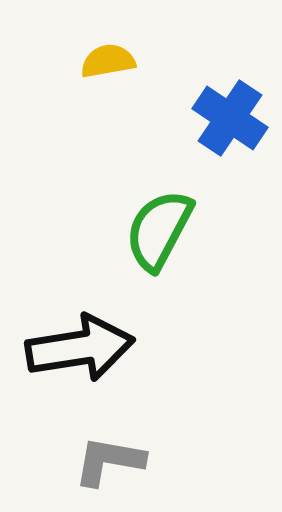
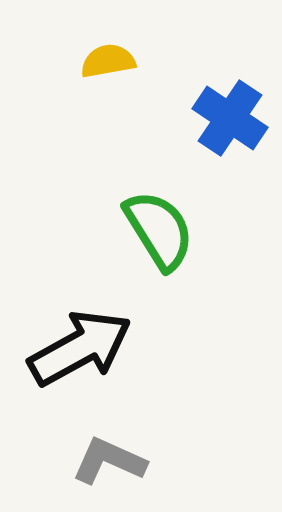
green semicircle: rotated 120 degrees clockwise
black arrow: rotated 20 degrees counterclockwise
gray L-shape: rotated 14 degrees clockwise
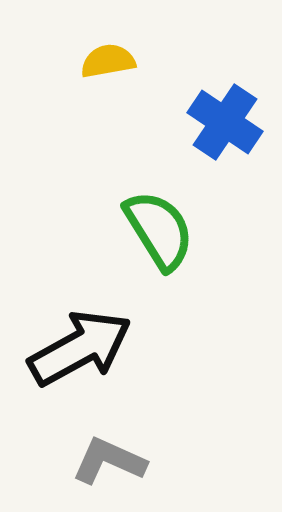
blue cross: moved 5 px left, 4 px down
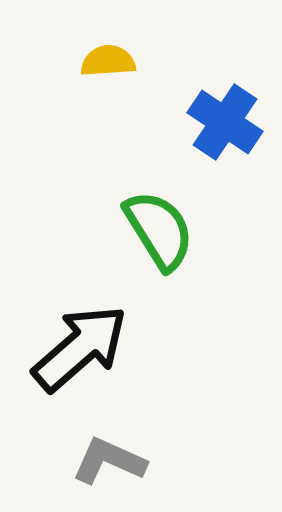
yellow semicircle: rotated 6 degrees clockwise
black arrow: rotated 12 degrees counterclockwise
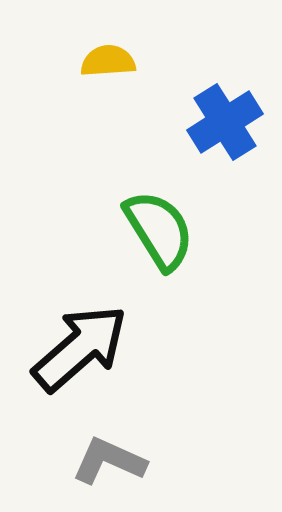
blue cross: rotated 24 degrees clockwise
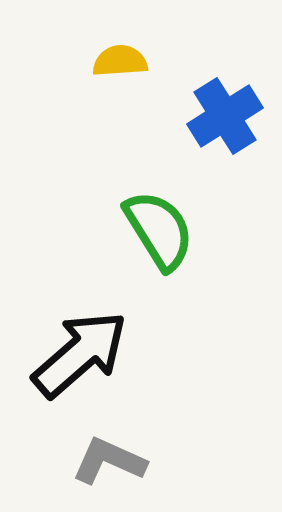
yellow semicircle: moved 12 px right
blue cross: moved 6 px up
black arrow: moved 6 px down
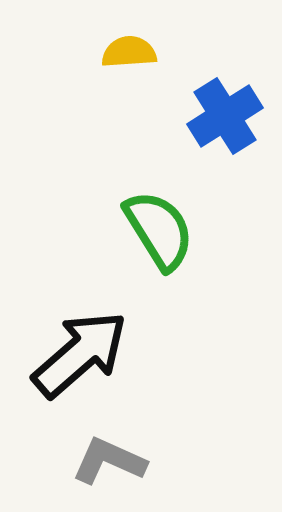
yellow semicircle: moved 9 px right, 9 px up
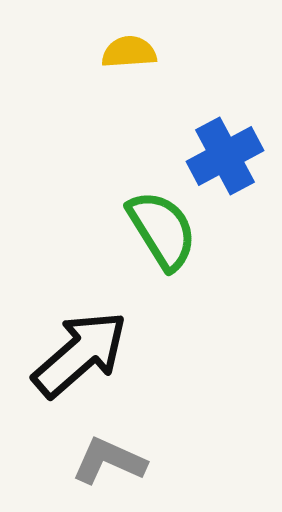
blue cross: moved 40 px down; rotated 4 degrees clockwise
green semicircle: moved 3 px right
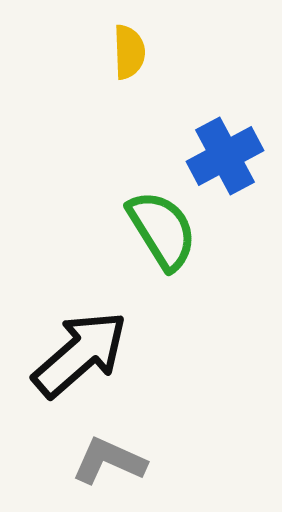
yellow semicircle: rotated 92 degrees clockwise
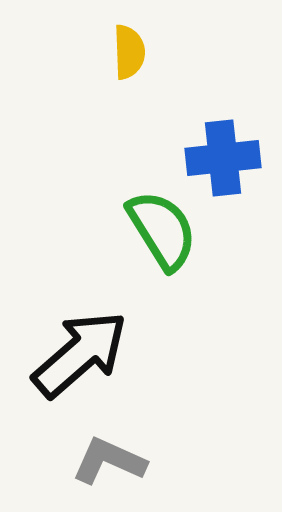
blue cross: moved 2 px left, 2 px down; rotated 22 degrees clockwise
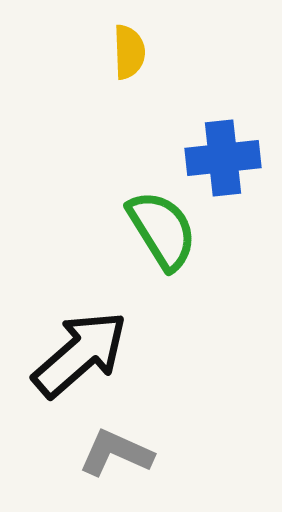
gray L-shape: moved 7 px right, 8 px up
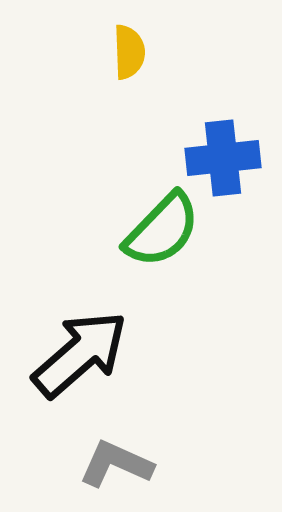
green semicircle: rotated 76 degrees clockwise
gray L-shape: moved 11 px down
